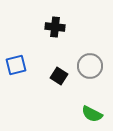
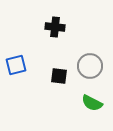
black square: rotated 24 degrees counterclockwise
green semicircle: moved 11 px up
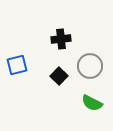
black cross: moved 6 px right, 12 px down; rotated 12 degrees counterclockwise
blue square: moved 1 px right
black square: rotated 36 degrees clockwise
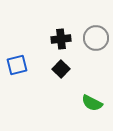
gray circle: moved 6 px right, 28 px up
black square: moved 2 px right, 7 px up
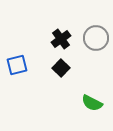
black cross: rotated 30 degrees counterclockwise
black square: moved 1 px up
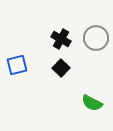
black cross: rotated 24 degrees counterclockwise
